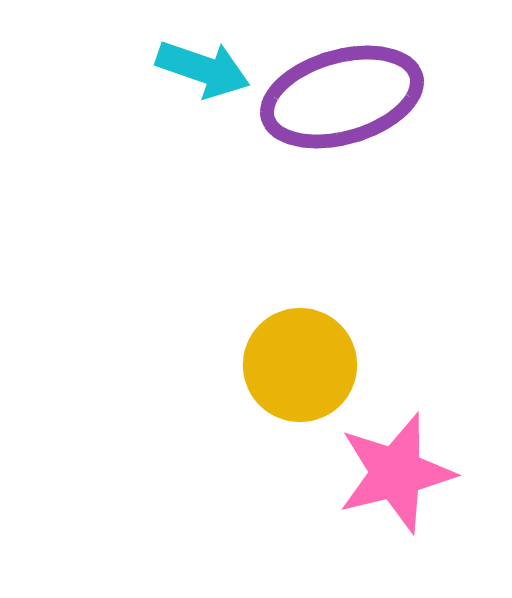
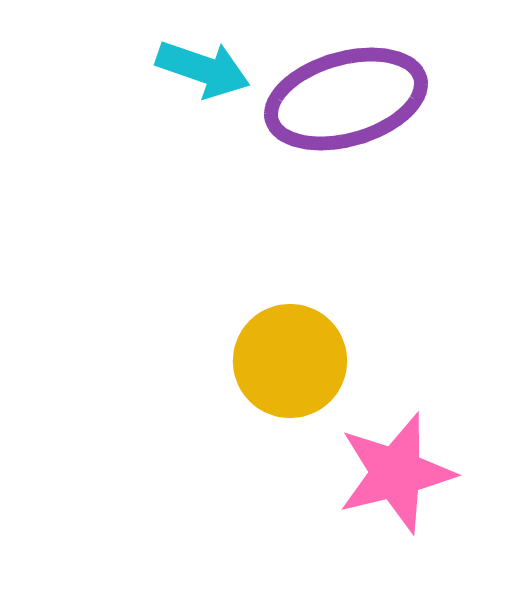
purple ellipse: moved 4 px right, 2 px down
yellow circle: moved 10 px left, 4 px up
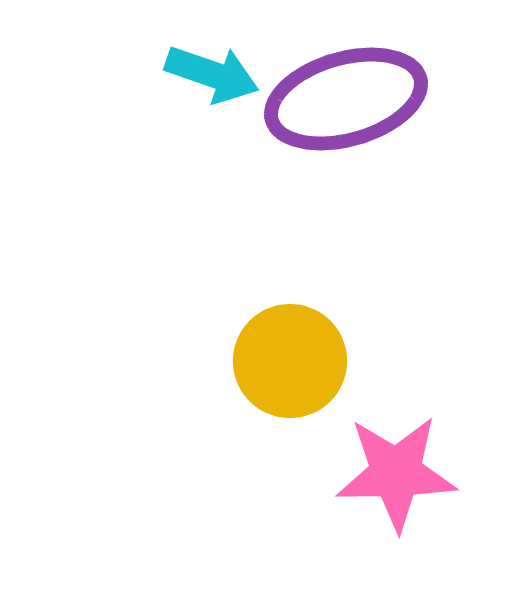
cyan arrow: moved 9 px right, 5 px down
pink star: rotated 13 degrees clockwise
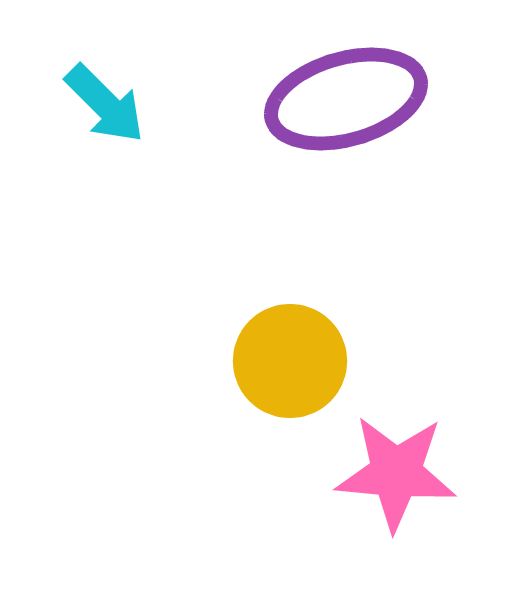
cyan arrow: moved 107 px left, 30 px down; rotated 26 degrees clockwise
pink star: rotated 6 degrees clockwise
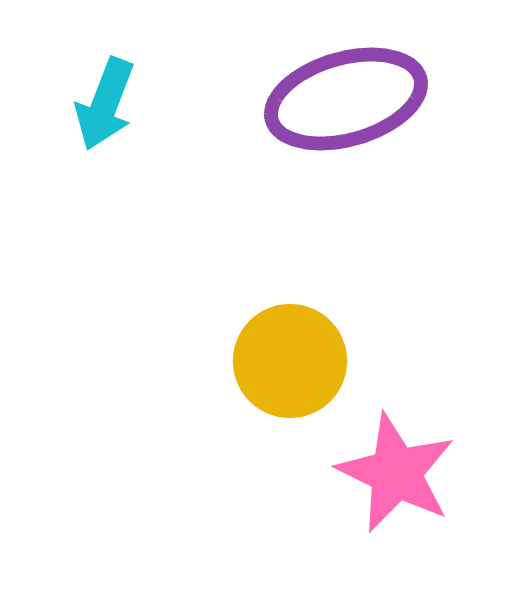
cyan arrow: rotated 66 degrees clockwise
pink star: rotated 21 degrees clockwise
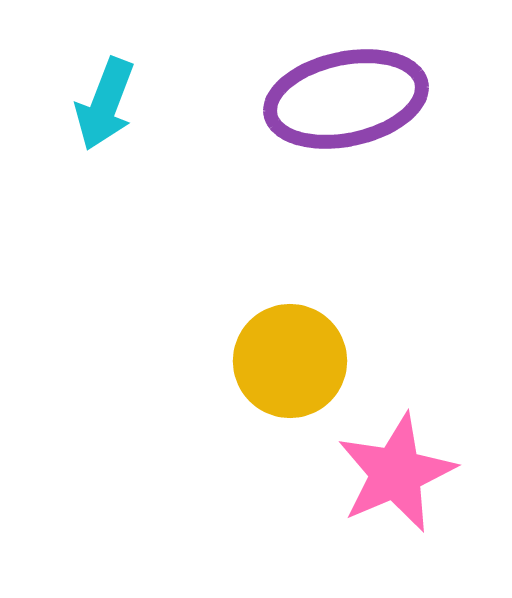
purple ellipse: rotated 4 degrees clockwise
pink star: rotated 23 degrees clockwise
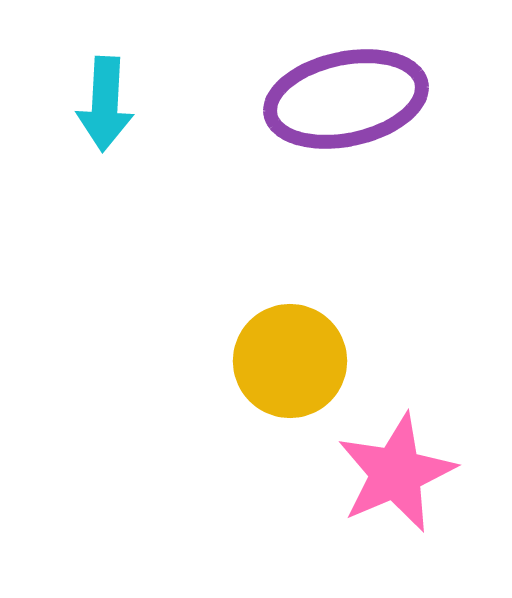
cyan arrow: rotated 18 degrees counterclockwise
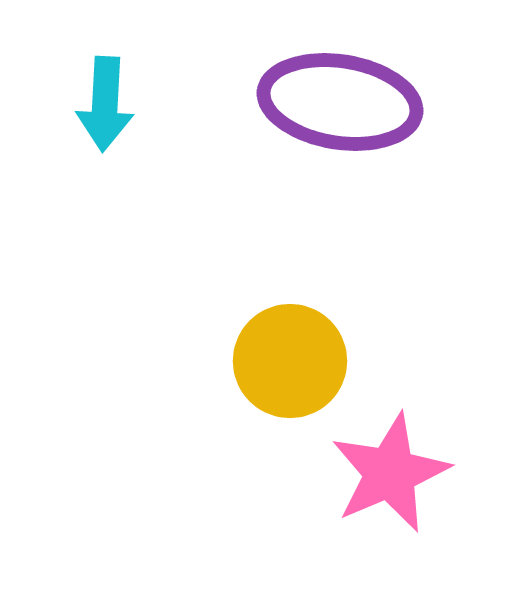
purple ellipse: moved 6 px left, 3 px down; rotated 21 degrees clockwise
pink star: moved 6 px left
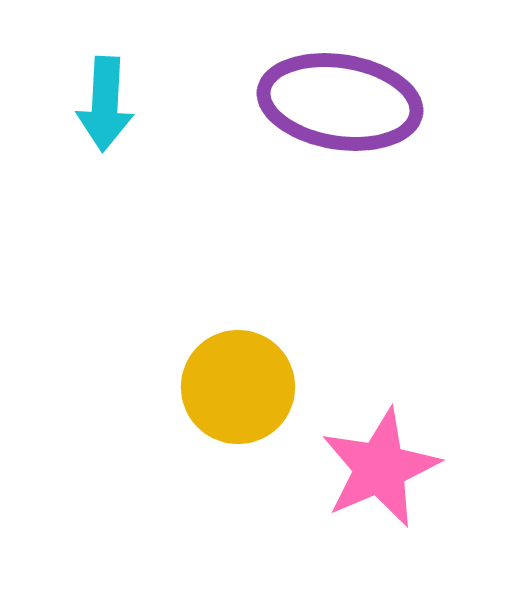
yellow circle: moved 52 px left, 26 px down
pink star: moved 10 px left, 5 px up
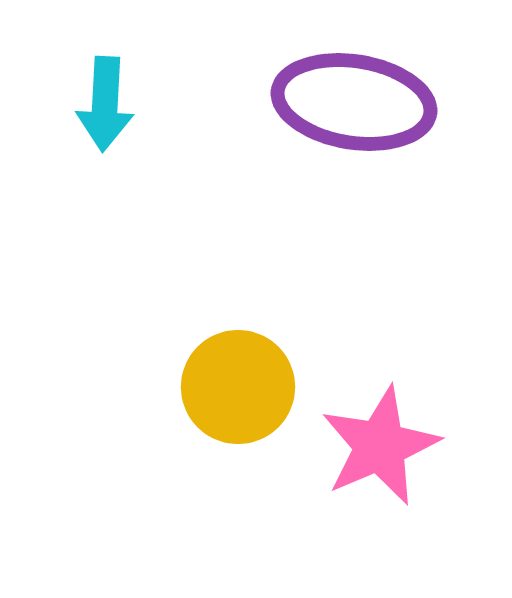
purple ellipse: moved 14 px right
pink star: moved 22 px up
